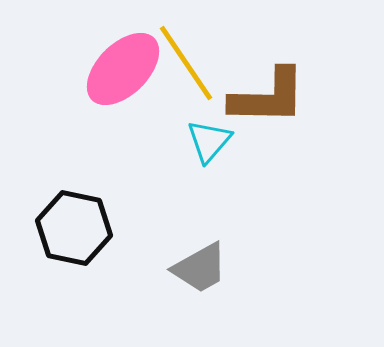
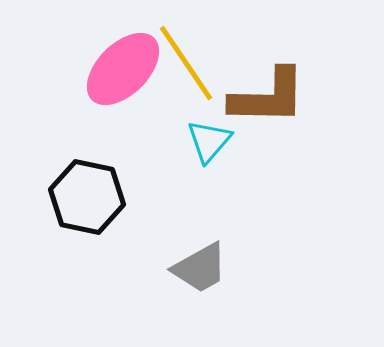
black hexagon: moved 13 px right, 31 px up
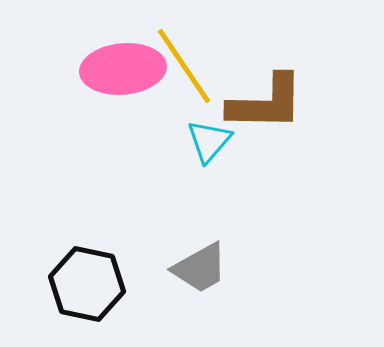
yellow line: moved 2 px left, 3 px down
pink ellipse: rotated 40 degrees clockwise
brown L-shape: moved 2 px left, 6 px down
black hexagon: moved 87 px down
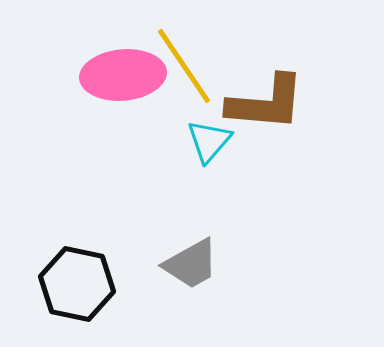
pink ellipse: moved 6 px down
brown L-shape: rotated 4 degrees clockwise
gray trapezoid: moved 9 px left, 4 px up
black hexagon: moved 10 px left
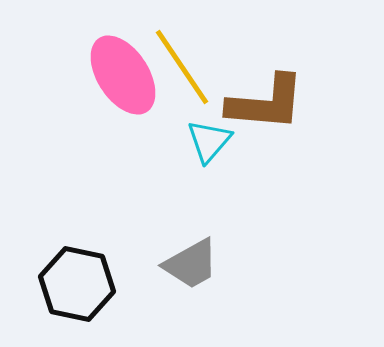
yellow line: moved 2 px left, 1 px down
pink ellipse: rotated 62 degrees clockwise
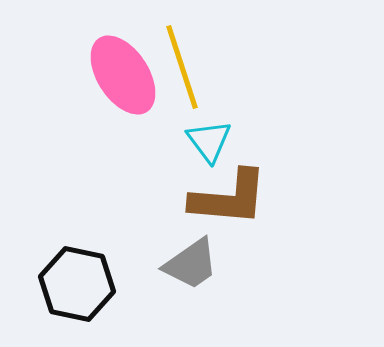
yellow line: rotated 16 degrees clockwise
brown L-shape: moved 37 px left, 95 px down
cyan triangle: rotated 18 degrees counterclockwise
gray trapezoid: rotated 6 degrees counterclockwise
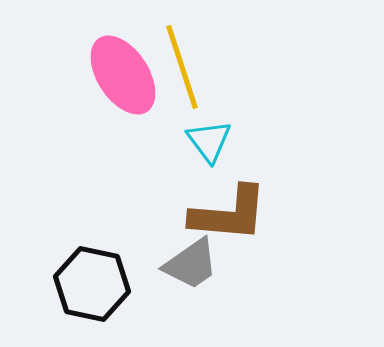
brown L-shape: moved 16 px down
black hexagon: moved 15 px right
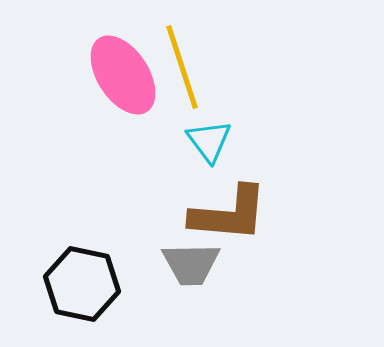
gray trapezoid: rotated 34 degrees clockwise
black hexagon: moved 10 px left
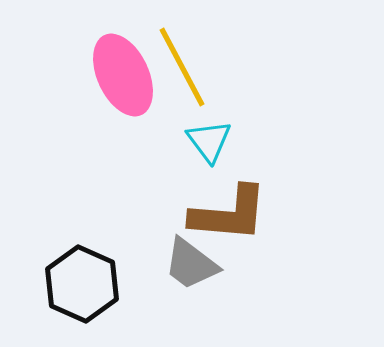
yellow line: rotated 10 degrees counterclockwise
pink ellipse: rotated 8 degrees clockwise
gray trapezoid: rotated 38 degrees clockwise
black hexagon: rotated 12 degrees clockwise
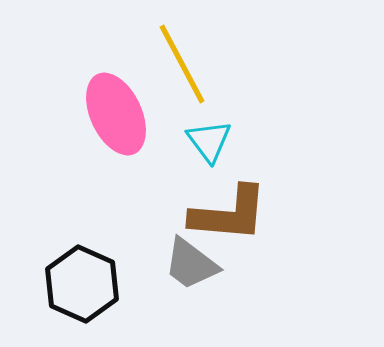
yellow line: moved 3 px up
pink ellipse: moved 7 px left, 39 px down
